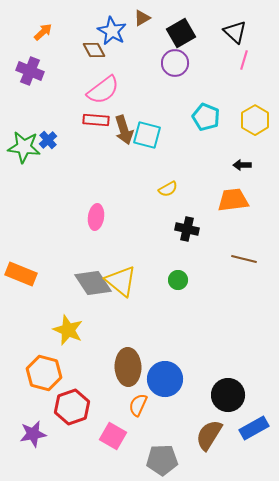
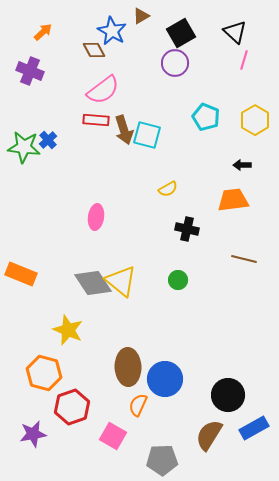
brown triangle: moved 1 px left, 2 px up
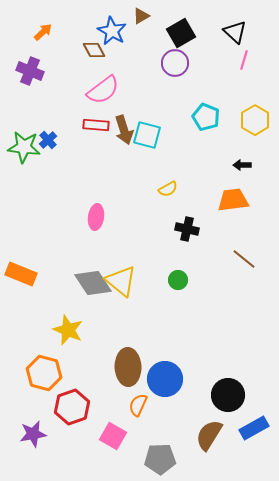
red rectangle: moved 5 px down
brown line: rotated 25 degrees clockwise
gray pentagon: moved 2 px left, 1 px up
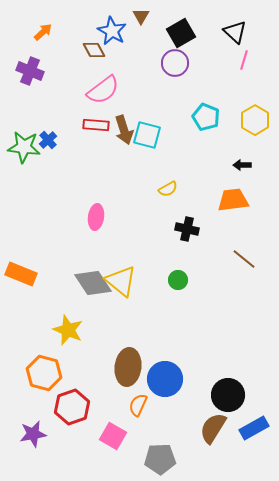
brown triangle: rotated 30 degrees counterclockwise
brown ellipse: rotated 9 degrees clockwise
brown semicircle: moved 4 px right, 7 px up
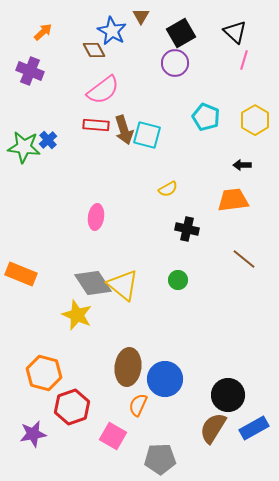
yellow triangle: moved 2 px right, 4 px down
yellow star: moved 9 px right, 15 px up
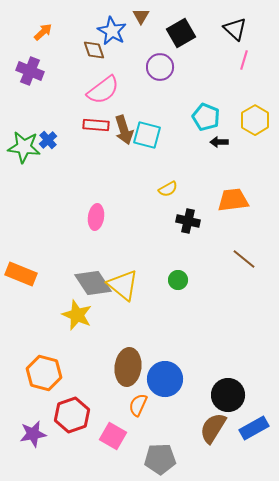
black triangle: moved 3 px up
brown diamond: rotated 10 degrees clockwise
purple circle: moved 15 px left, 4 px down
black arrow: moved 23 px left, 23 px up
black cross: moved 1 px right, 8 px up
red hexagon: moved 8 px down
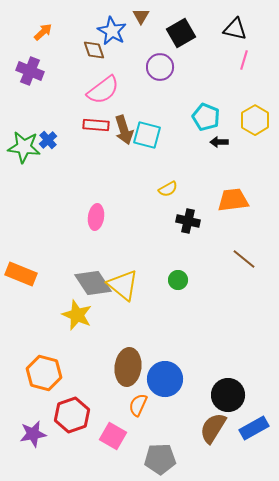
black triangle: rotated 30 degrees counterclockwise
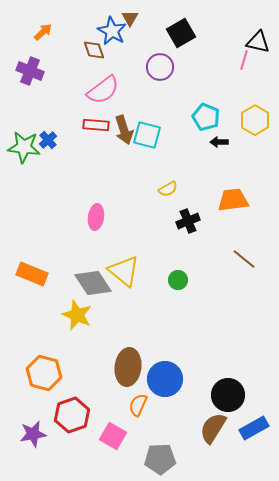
brown triangle: moved 11 px left, 2 px down
black triangle: moved 23 px right, 13 px down
black cross: rotated 35 degrees counterclockwise
orange rectangle: moved 11 px right
yellow triangle: moved 1 px right, 14 px up
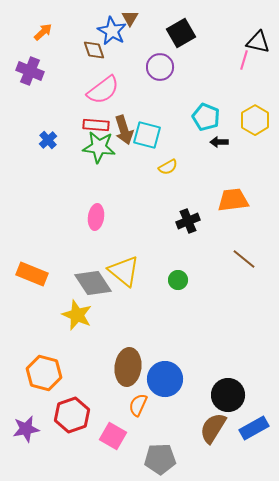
green star: moved 75 px right
yellow semicircle: moved 22 px up
purple star: moved 7 px left, 5 px up
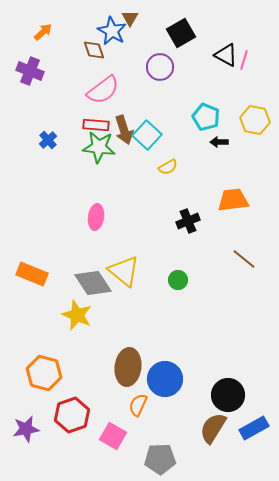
black triangle: moved 32 px left, 13 px down; rotated 15 degrees clockwise
yellow hexagon: rotated 20 degrees counterclockwise
cyan square: rotated 28 degrees clockwise
